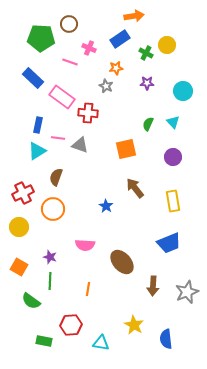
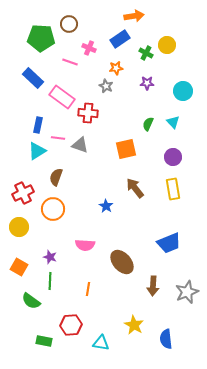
yellow rectangle at (173, 201): moved 12 px up
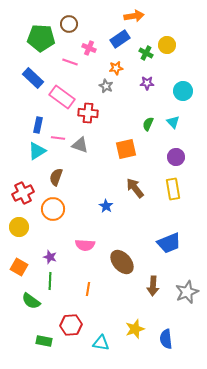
purple circle at (173, 157): moved 3 px right
yellow star at (134, 325): moved 1 px right, 4 px down; rotated 24 degrees clockwise
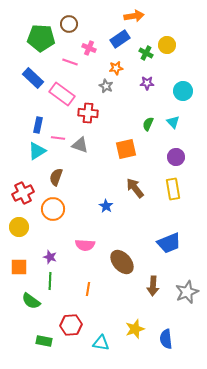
pink rectangle at (62, 97): moved 3 px up
orange square at (19, 267): rotated 30 degrees counterclockwise
